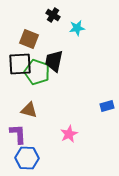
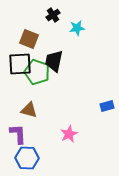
black cross: rotated 24 degrees clockwise
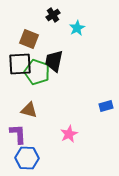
cyan star: rotated 21 degrees counterclockwise
blue rectangle: moved 1 px left
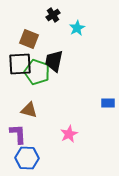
blue rectangle: moved 2 px right, 3 px up; rotated 16 degrees clockwise
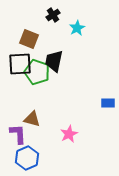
brown triangle: moved 3 px right, 9 px down
blue hexagon: rotated 25 degrees counterclockwise
